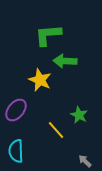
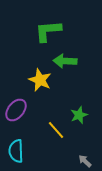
green L-shape: moved 4 px up
green star: rotated 24 degrees clockwise
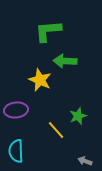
purple ellipse: rotated 45 degrees clockwise
green star: moved 1 px left, 1 px down
gray arrow: rotated 24 degrees counterclockwise
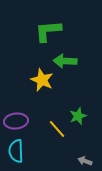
yellow star: moved 2 px right
purple ellipse: moved 11 px down
yellow line: moved 1 px right, 1 px up
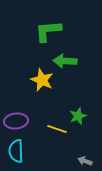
yellow line: rotated 30 degrees counterclockwise
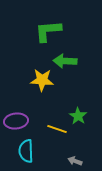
yellow star: rotated 20 degrees counterclockwise
green star: rotated 18 degrees counterclockwise
cyan semicircle: moved 10 px right
gray arrow: moved 10 px left
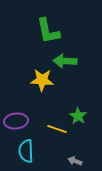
green L-shape: rotated 96 degrees counterclockwise
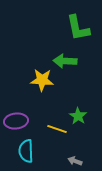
green L-shape: moved 30 px right, 3 px up
